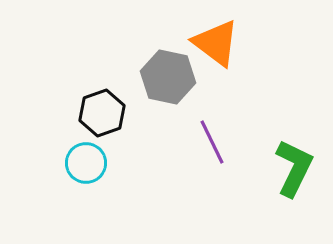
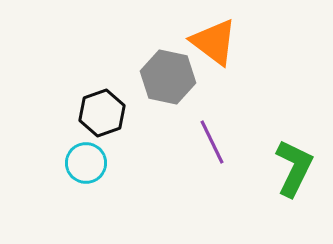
orange triangle: moved 2 px left, 1 px up
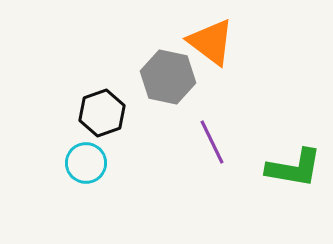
orange triangle: moved 3 px left
green L-shape: rotated 74 degrees clockwise
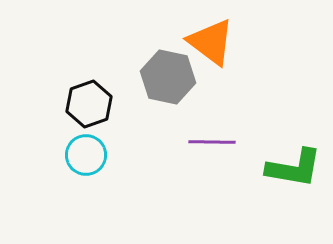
black hexagon: moved 13 px left, 9 px up
purple line: rotated 63 degrees counterclockwise
cyan circle: moved 8 px up
